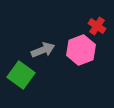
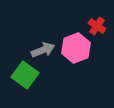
pink hexagon: moved 5 px left, 2 px up
green square: moved 4 px right
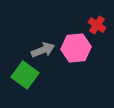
red cross: moved 1 px up
pink hexagon: rotated 16 degrees clockwise
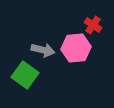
red cross: moved 4 px left
gray arrow: rotated 35 degrees clockwise
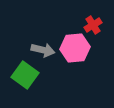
red cross: rotated 24 degrees clockwise
pink hexagon: moved 1 px left
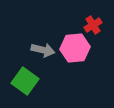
green square: moved 6 px down
